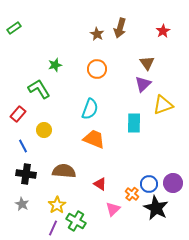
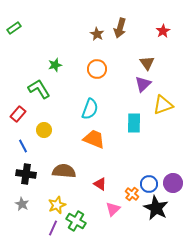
yellow star: rotated 12 degrees clockwise
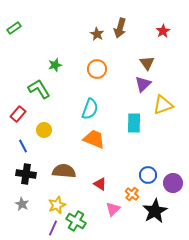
blue circle: moved 1 px left, 9 px up
black star: moved 1 px left, 3 px down; rotated 15 degrees clockwise
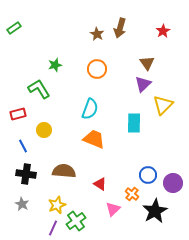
yellow triangle: rotated 25 degrees counterclockwise
red rectangle: rotated 35 degrees clockwise
green cross: rotated 24 degrees clockwise
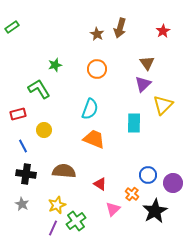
green rectangle: moved 2 px left, 1 px up
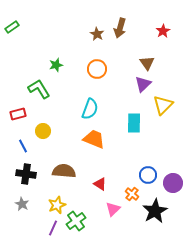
green star: moved 1 px right
yellow circle: moved 1 px left, 1 px down
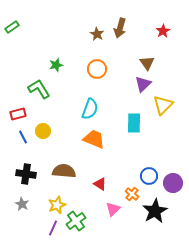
blue line: moved 9 px up
blue circle: moved 1 px right, 1 px down
